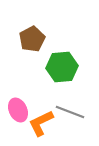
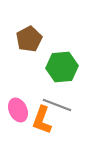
brown pentagon: moved 3 px left
gray line: moved 13 px left, 7 px up
orange L-shape: moved 1 px right, 3 px up; rotated 44 degrees counterclockwise
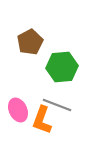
brown pentagon: moved 1 px right, 3 px down
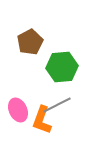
gray line: rotated 48 degrees counterclockwise
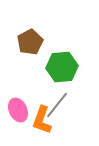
gray line: rotated 24 degrees counterclockwise
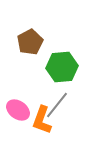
pink ellipse: rotated 30 degrees counterclockwise
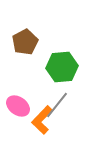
brown pentagon: moved 5 px left
pink ellipse: moved 4 px up
orange L-shape: rotated 24 degrees clockwise
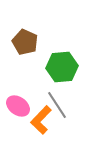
brown pentagon: rotated 20 degrees counterclockwise
gray line: rotated 72 degrees counterclockwise
orange L-shape: moved 1 px left
